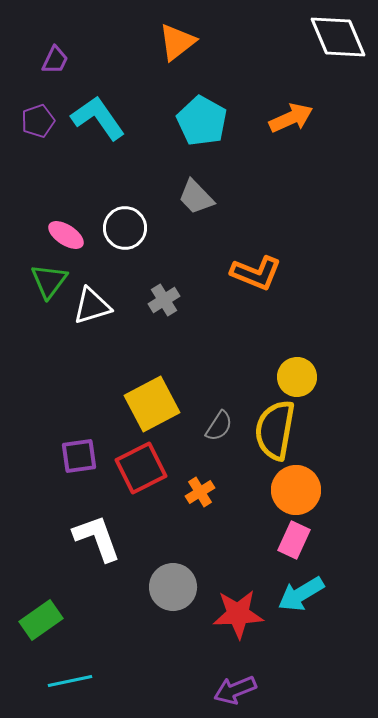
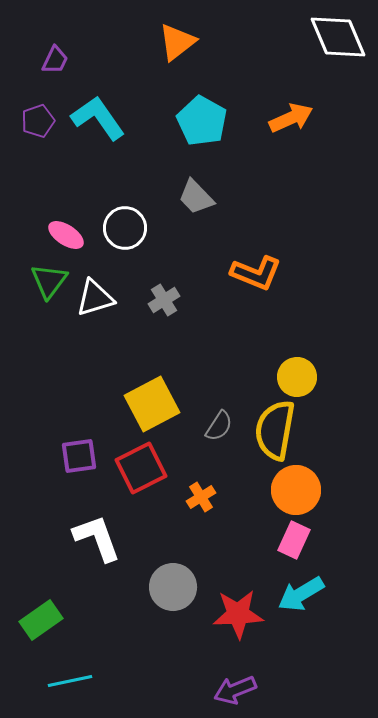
white triangle: moved 3 px right, 8 px up
orange cross: moved 1 px right, 5 px down
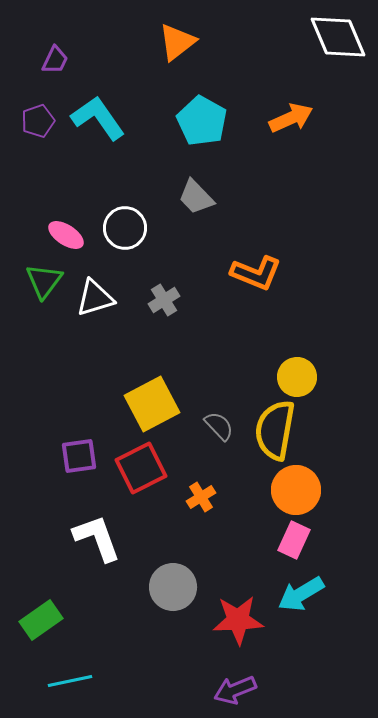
green triangle: moved 5 px left
gray semicircle: rotated 76 degrees counterclockwise
red star: moved 6 px down
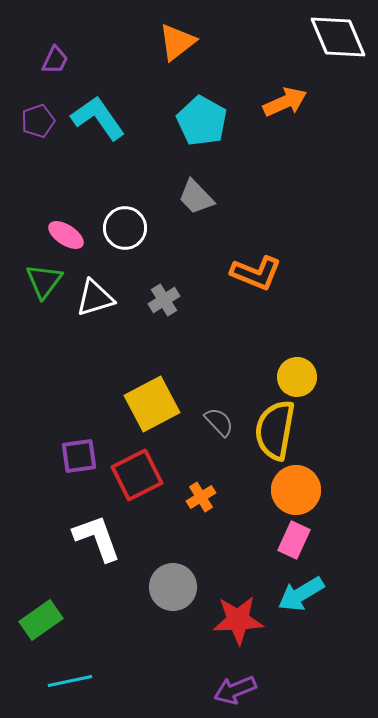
orange arrow: moved 6 px left, 16 px up
gray semicircle: moved 4 px up
red square: moved 4 px left, 7 px down
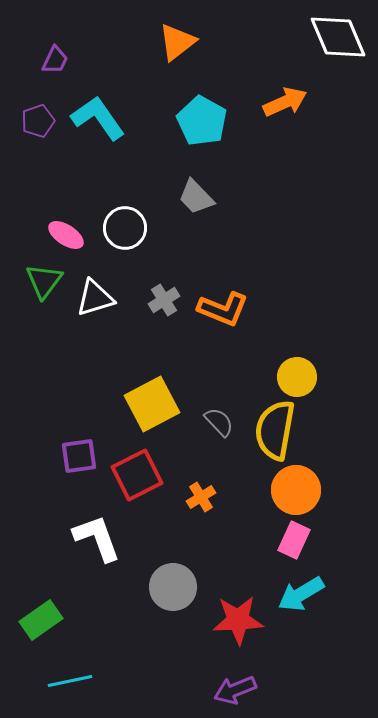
orange L-shape: moved 33 px left, 36 px down
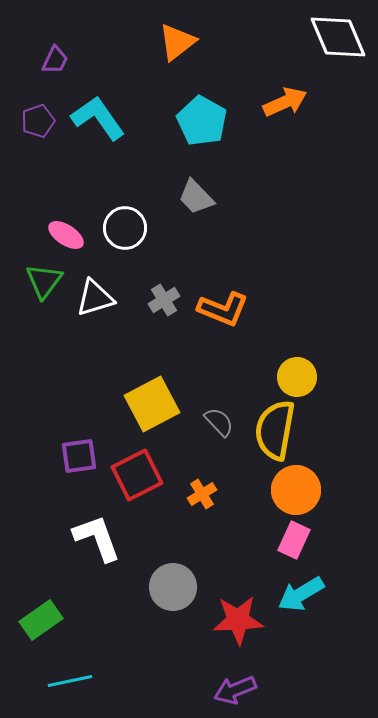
orange cross: moved 1 px right, 3 px up
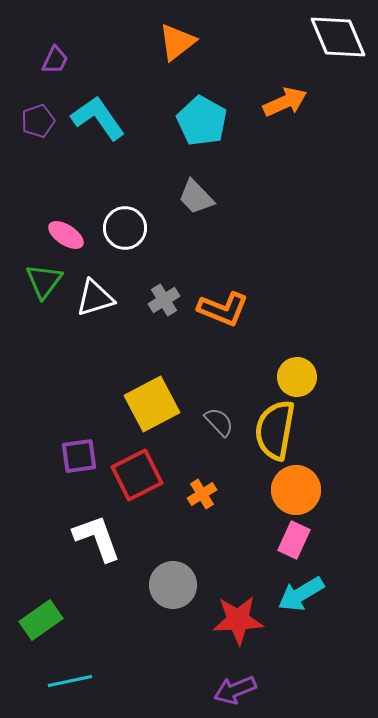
gray circle: moved 2 px up
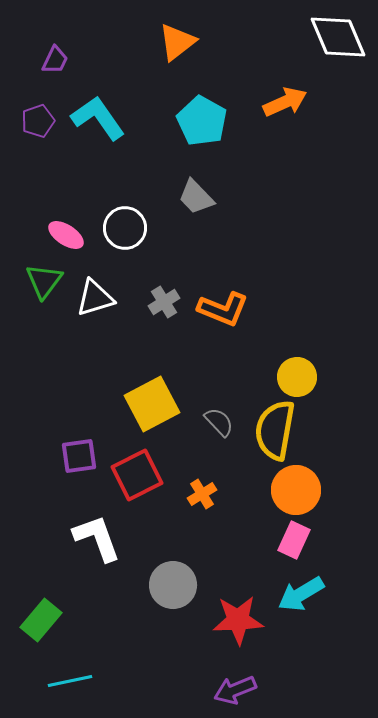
gray cross: moved 2 px down
green rectangle: rotated 15 degrees counterclockwise
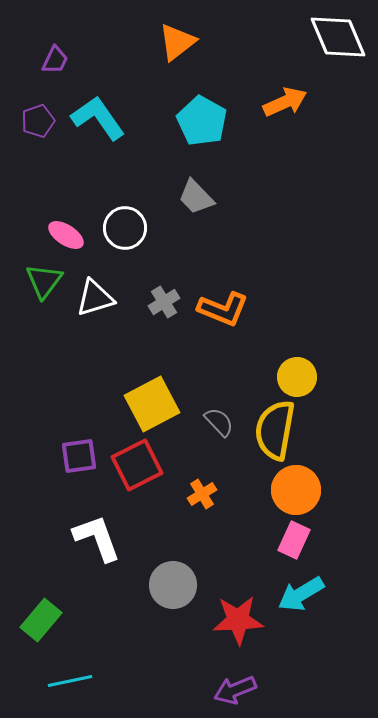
red square: moved 10 px up
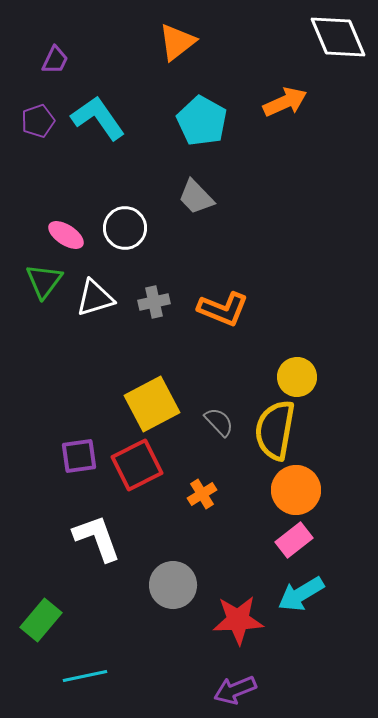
gray cross: moved 10 px left; rotated 20 degrees clockwise
pink rectangle: rotated 27 degrees clockwise
cyan line: moved 15 px right, 5 px up
